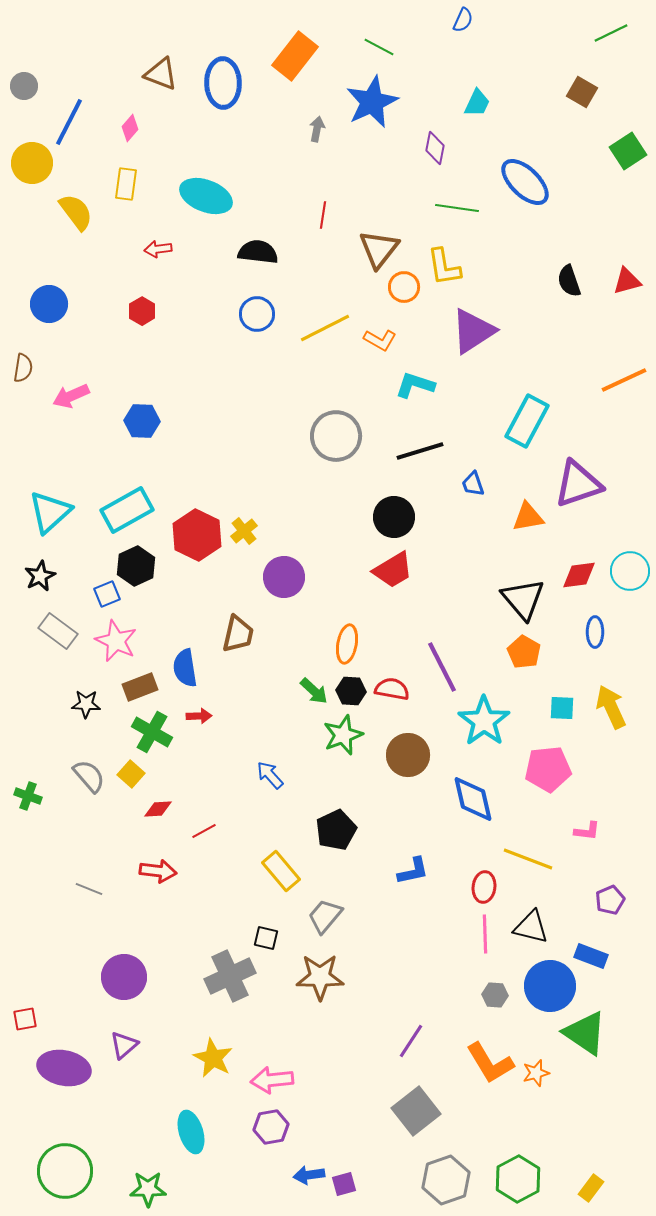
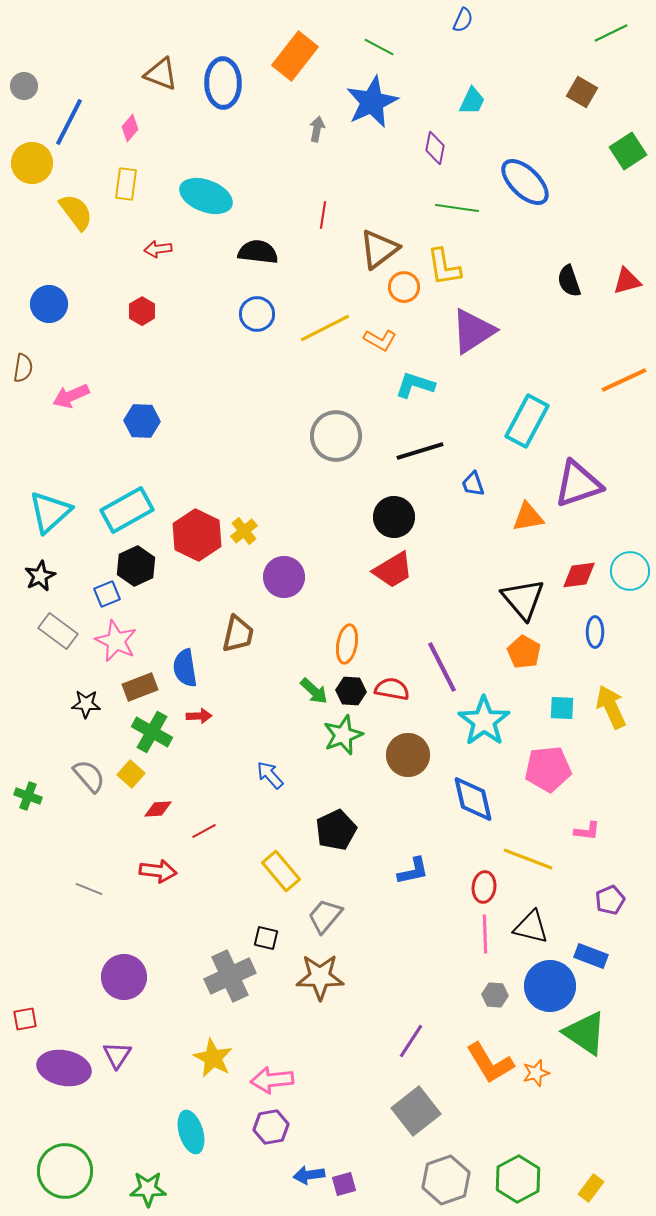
cyan trapezoid at (477, 103): moved 5 px left, 2 px up
brown triangle at (379, 249): rotated 15 degrees clockwise
purple triangle at (124, 1045): moved 7 px left, 10 px down; rotated 16 degrees counterclockwise
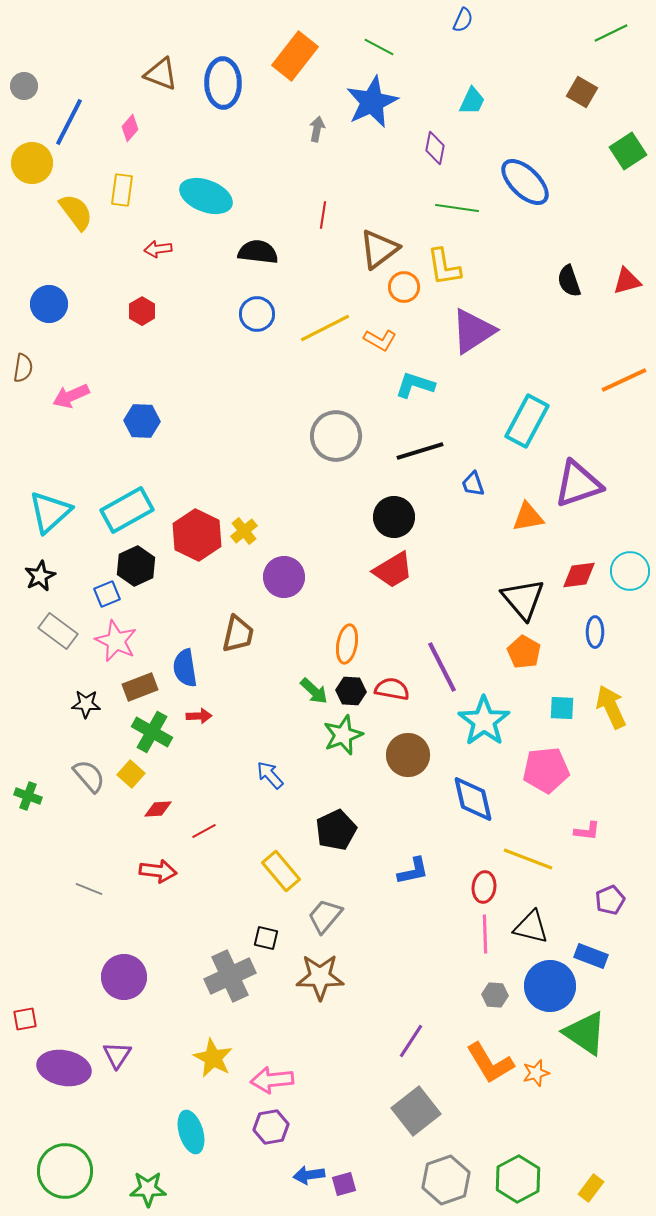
yellow rectangle at (126, 184): moved 4 px left, 6 px down
pink pentagon at (548, 769): moved 2 px left, 1 px down
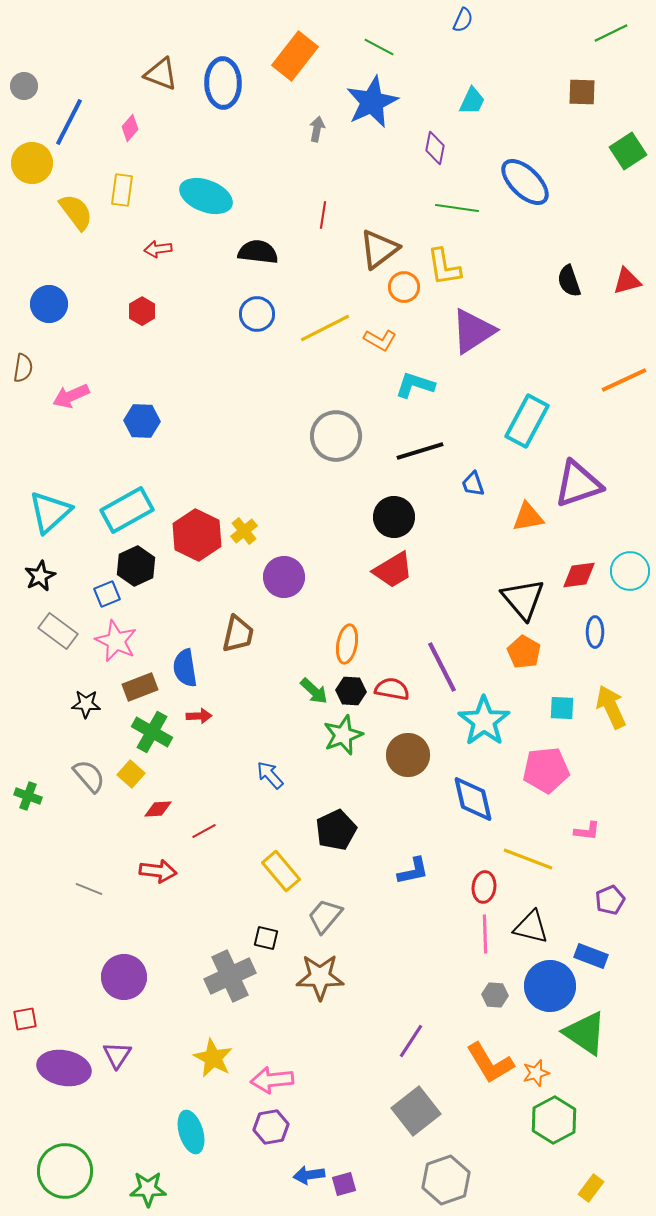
brown square at (582, 92): rotated 28 degrees counterclockwise
green hexagon at (518, 1179): moved 36 px right, 59 px up
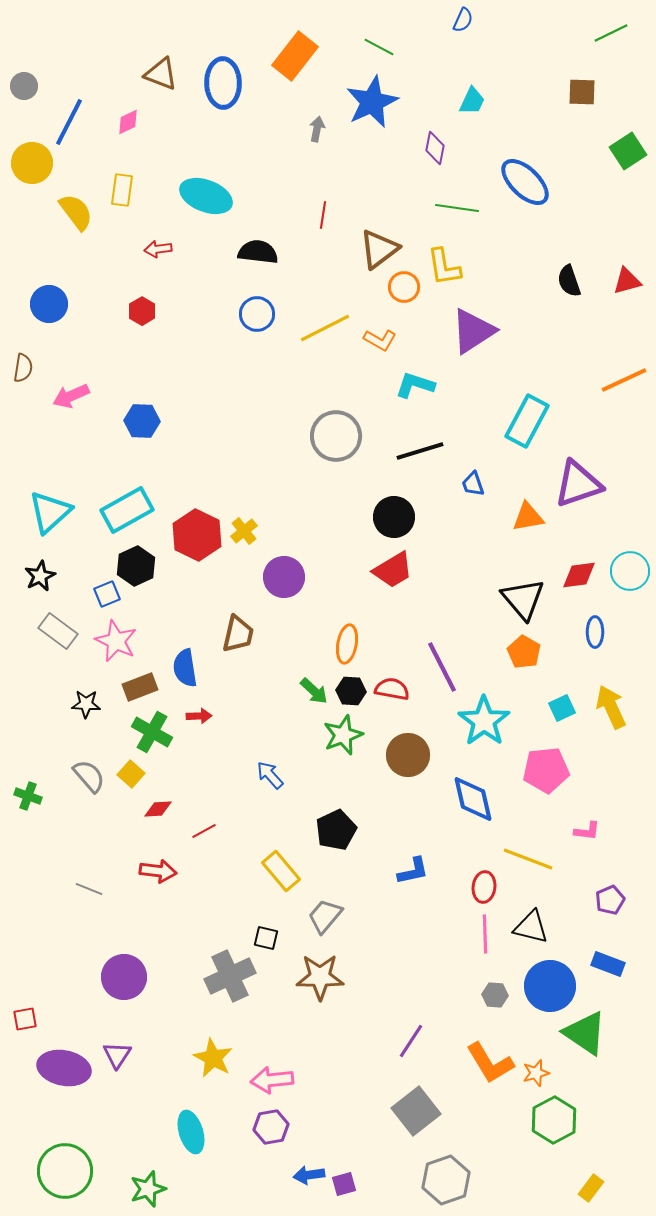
pink diamond at (130, 128): moved 2 px left, 6 px up; rotated 24 degrees clockwise
cyan square at (562, 708): rotated 28 degrees counterclockwise
blue rectangle at (591, 956): moved 17 px right, 8 px down
green star at (148, 1189): rotated 18 degrees counterclockwise
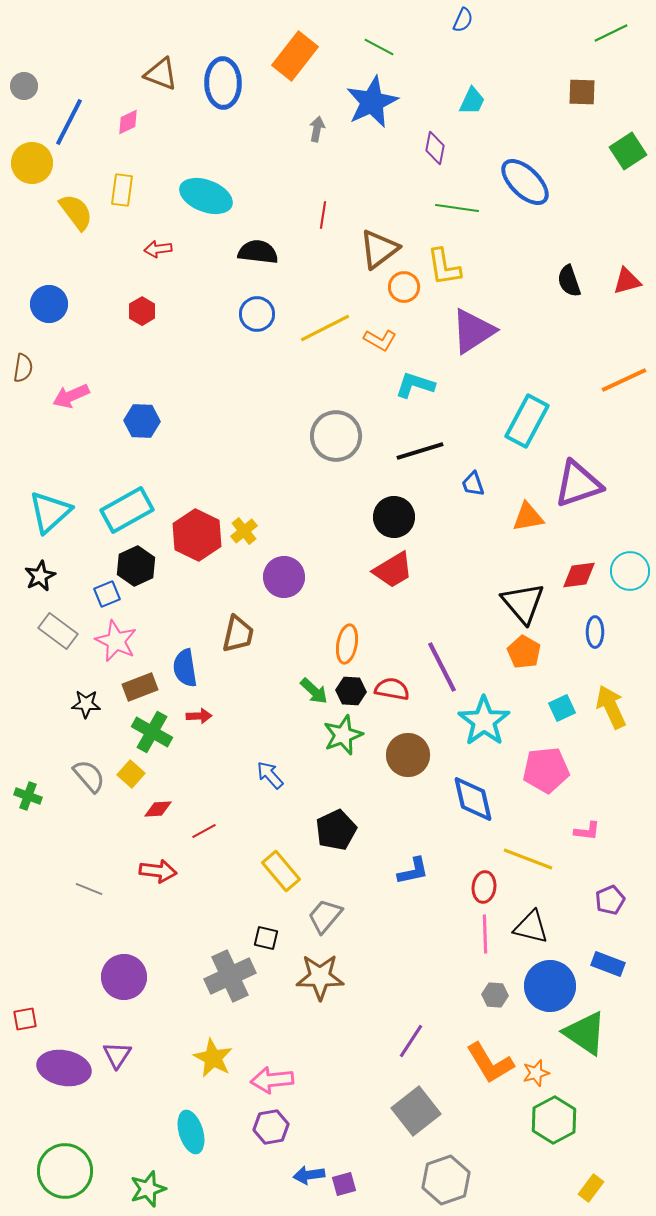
black triangle at (523, 599): moved 4 px down
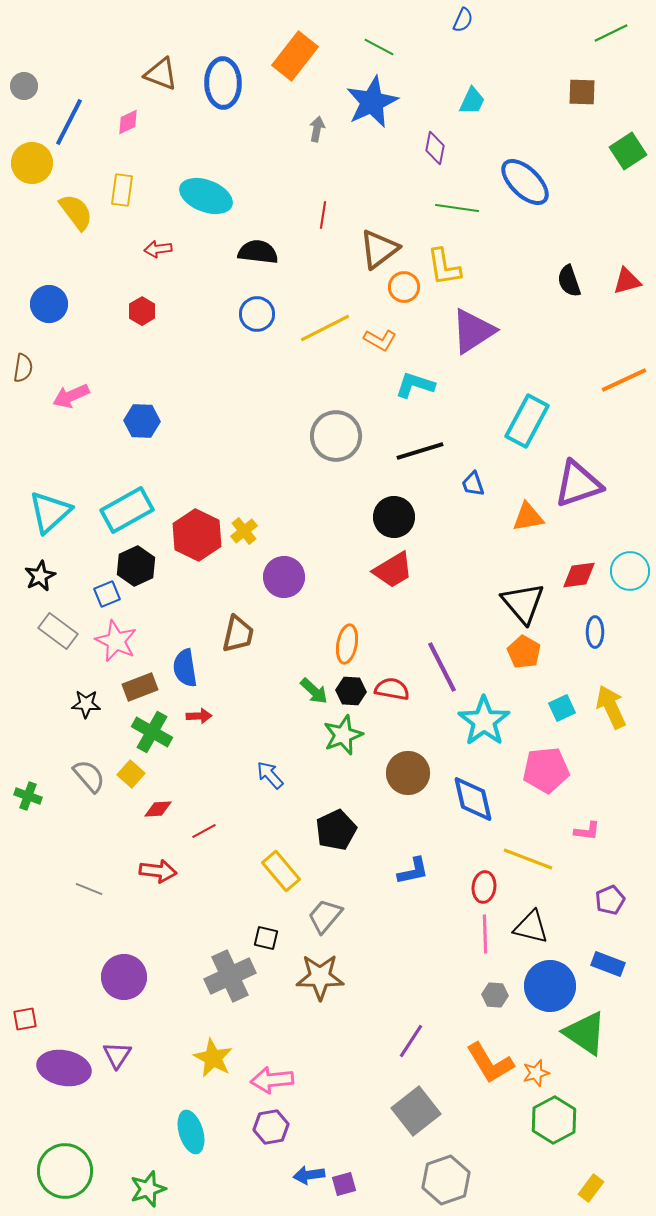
brown circle at (408, 755): moved 18 px down
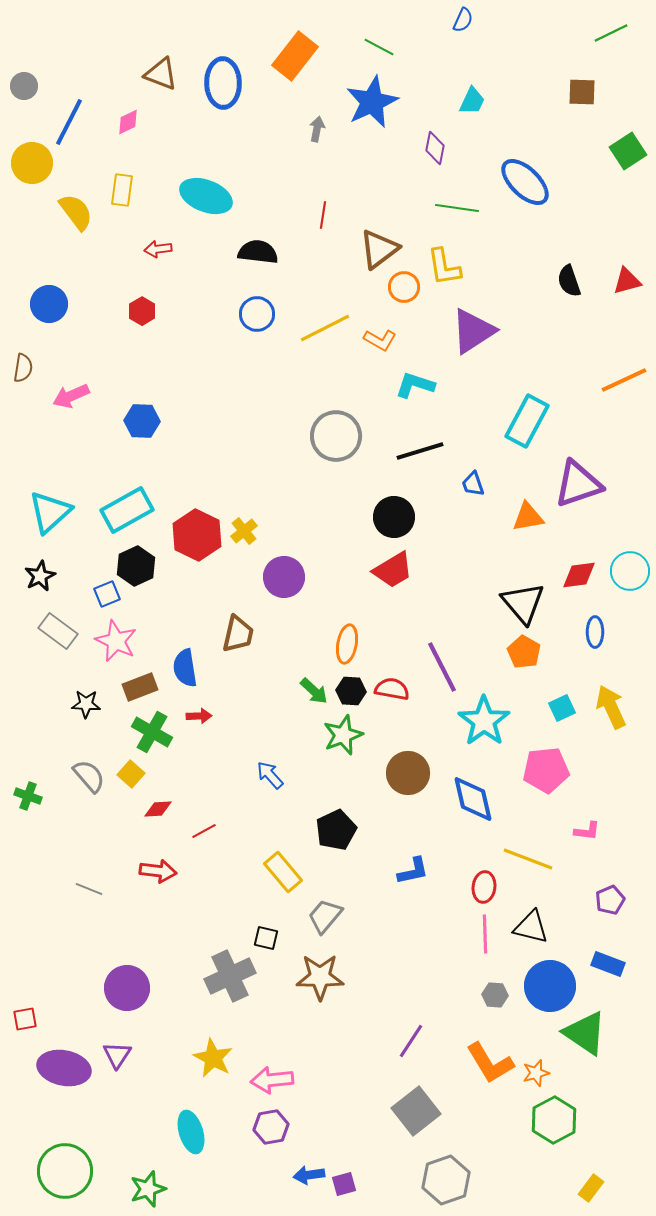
yellow rectangle at (281, 871): moved 2 px right, 1 px down
purple circle at (124, 977): moved 3 px right, 11 px down
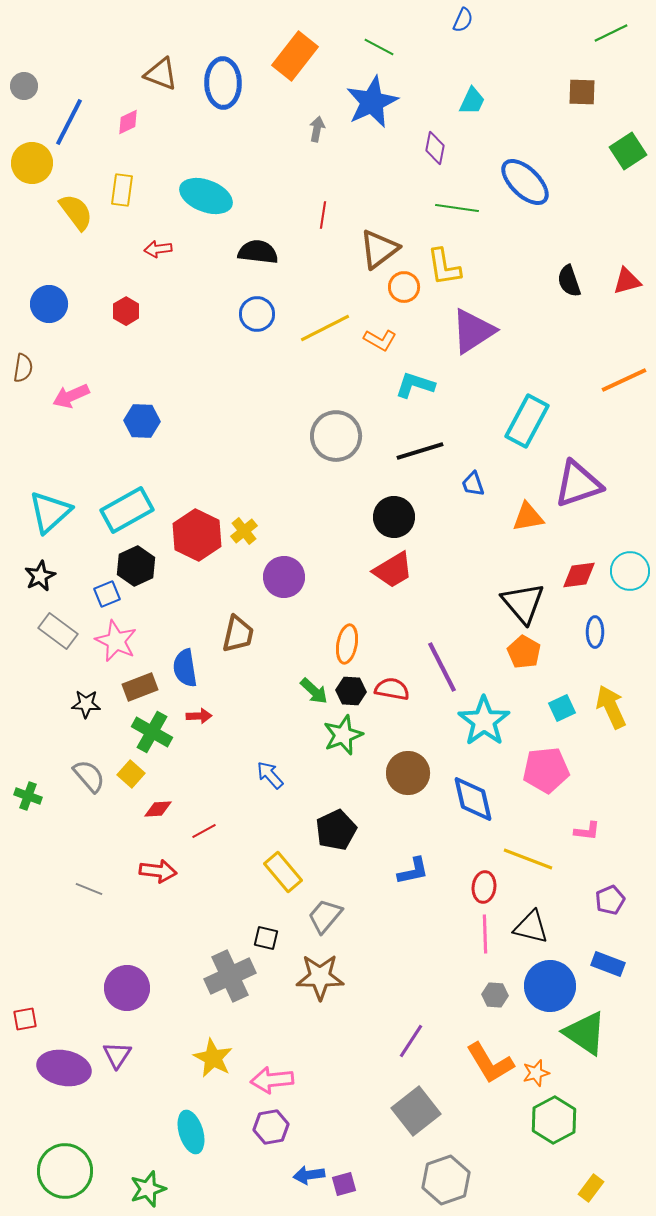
red hexagon at (142, 311): moved 16 px left
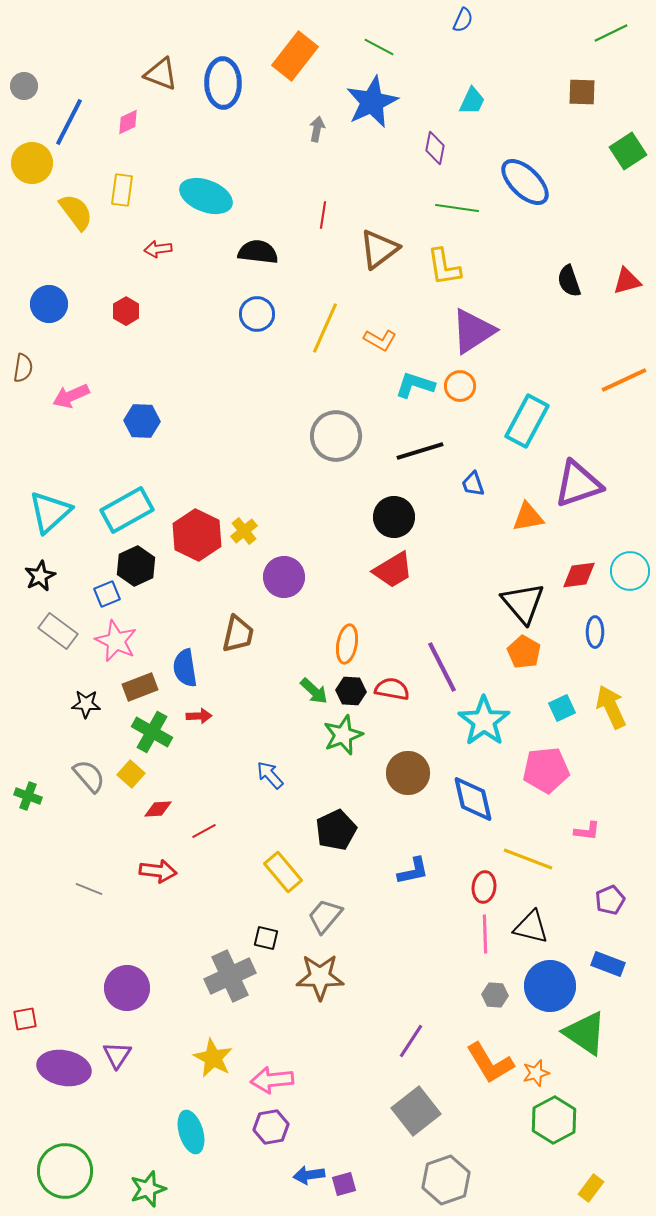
orange circle at (404, 287): moved 56 px right, 99 px down
yellow line at (325, 328): rotated 39 degrees counterclockwise
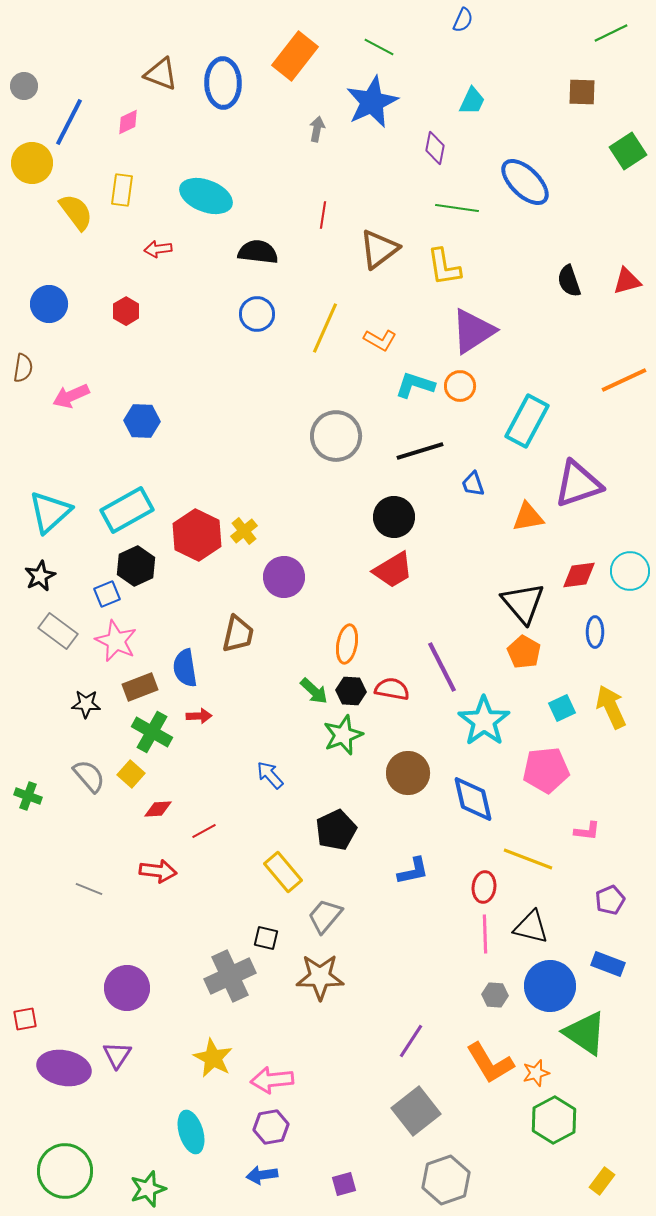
blue arrow at (309, 1175): moved 47 px left
yellow rectangle at (591, 1188): moved 11 px right, 7 px up
